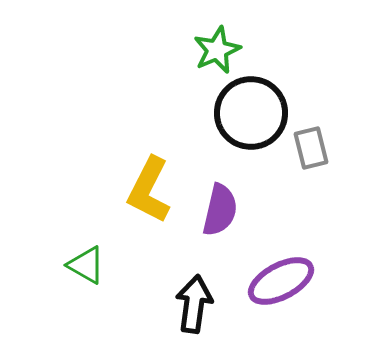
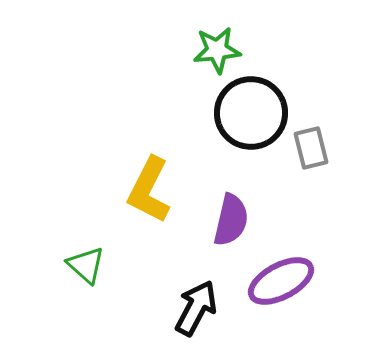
green star: rotated 18 degrees clockwise
purple semicircle: moved 11 px right, 10 px down
green triangle: rotated 12 degrees clockwise
black arrow: moved 2 px right, 4 px down; rotated 20 degrees clockwise
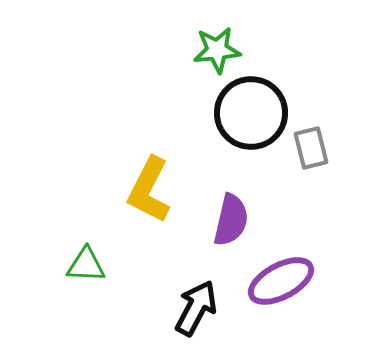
green triangle: rotated 39 degrees counterclockwise
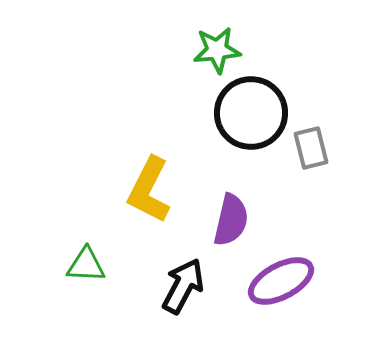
black arrow: moved 13 px left, 22 px up
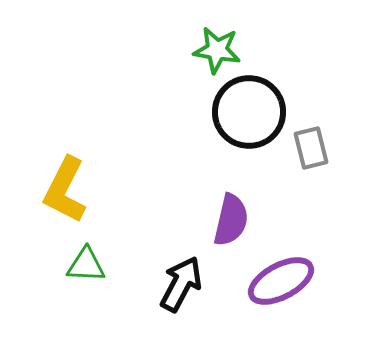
green star: rotated 15 degrees clockwise
black circle: moved 2 px left, 1 px up
yellow L-shape: moved 84 px left
black arrow: moved 2 px left, 2 px up
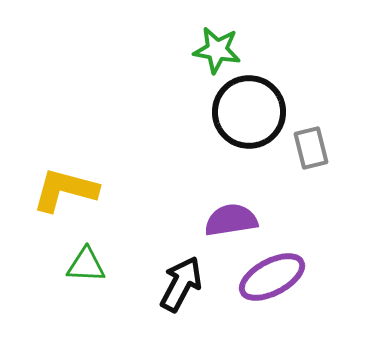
yellow L-shape: rotated 78 degrees clockwise
purple semicircle: rotated 112 degrees counterclockwise
purple ellipse: moved 9 px left, 4 px up
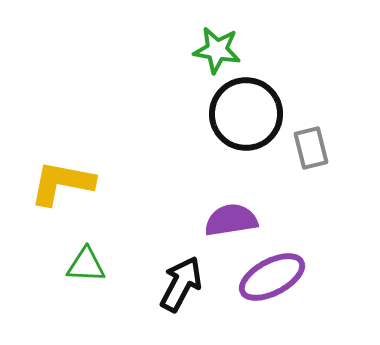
black circle: moved 3 px left, 2 px down
yellow L-shape: moved 3 px left, 7 px up; rotated 4 degrees counterclockwise
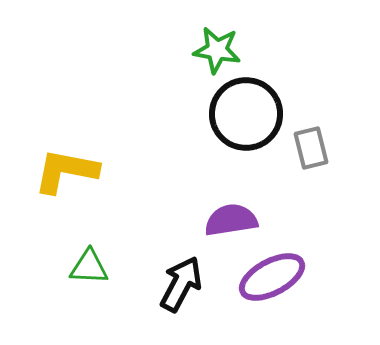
yellow L-shape: moved 4 px right, 12 px up
green triangle: moved 3 px right, 2 px down
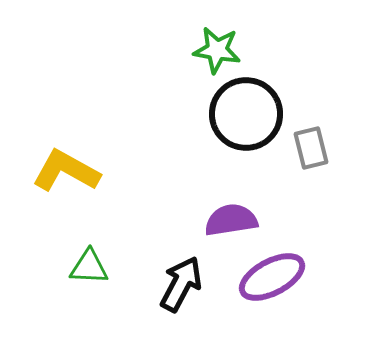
yellow L-shape: rotated 18 degrees clockwise
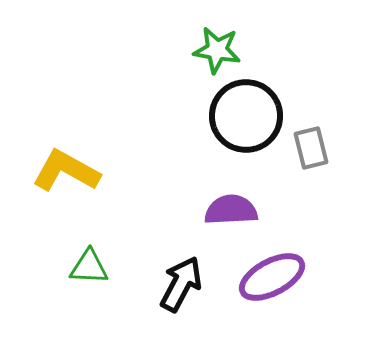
black circle: moved 2 px down
purple semicircle: moved 10 px up; rotated 6 degrees clockwise
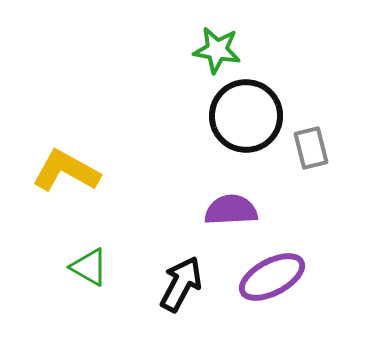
green triangle: rotated 27 degrees clockwise
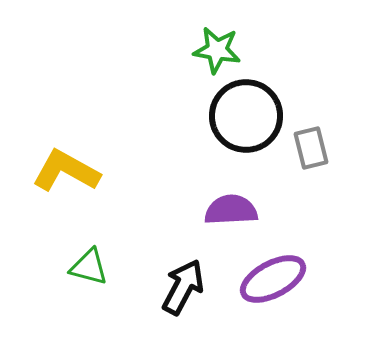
green triangle: rotated 15 degrees counterclockwise
purple ellipse: moved 1 px right, 2 px down
black arrow: moved 2 px right, 3 px down
